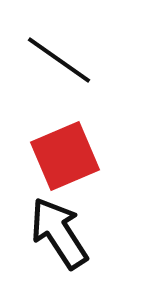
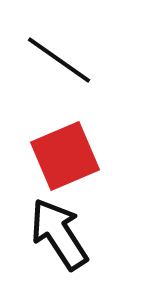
black arrow: moved 1 px down
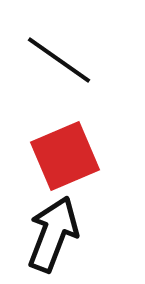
black arrow: moved 6 px left; rotated 54 degrees clockwise
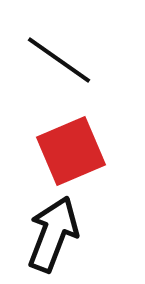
red square: moved 6 px right, 5 px up
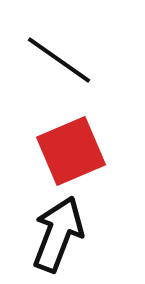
black arrow: moved 5 px right
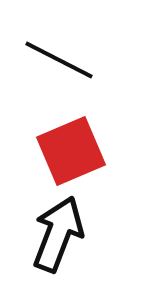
black line: rotated 8 degrees counterclockwise
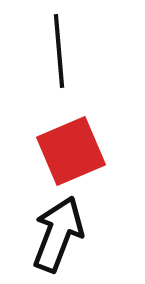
black line: moved 9 px up; rotated 58 degrees clockwise
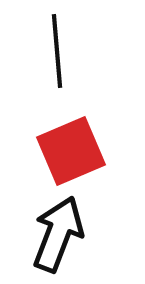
black line: moved 2 px left
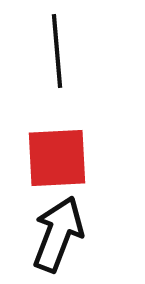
red square: moved 14 px left, 7 px down; rotated 20 degrees clockwise
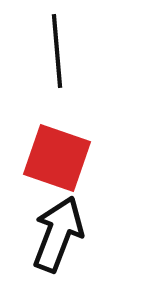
red square: rotated 22 degrees clockwise
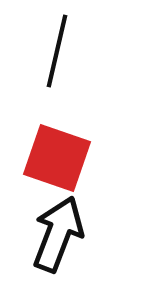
black line: rotated 18 degrees clockwise
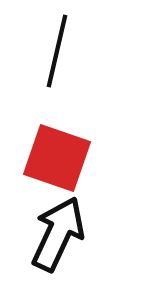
black arrow: rotated 4 degrees clockwise
